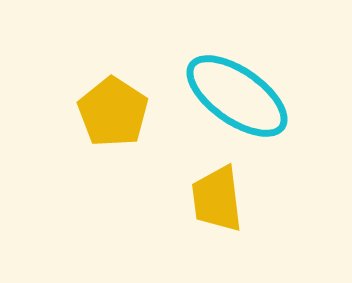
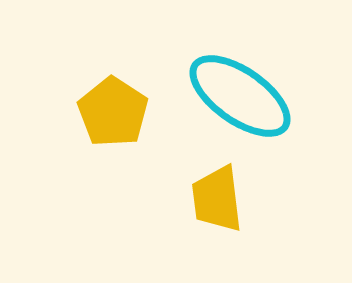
cyan ellipse: moved 3 px right
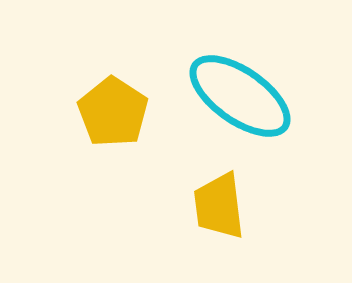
yellow trapezoid: moved 2 px right, 7 px down
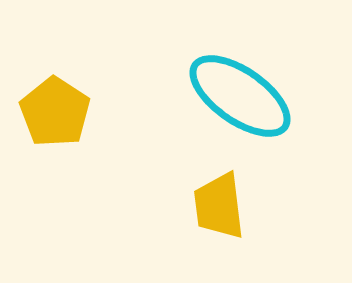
yellow pentagon: moved 58 px left
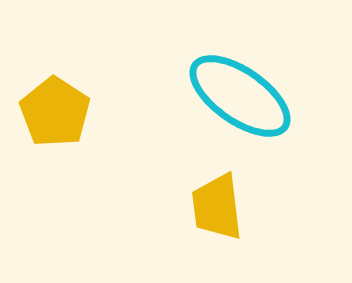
yellow trapezoid: moved 2 px left, 1 px down
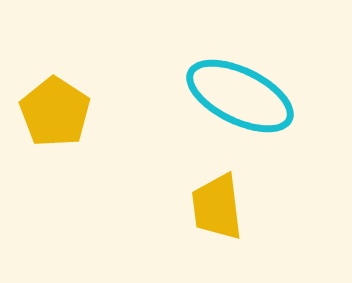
cyan ellipse: rotated 9 degrees counterclockwise
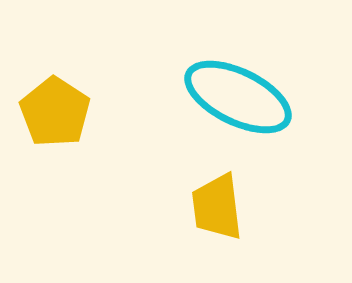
cyan ellipse: moved 2 px left, 1 px down
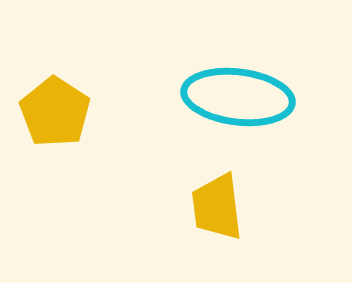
cyan ellipse: rotated 19 degrees counterclockwise
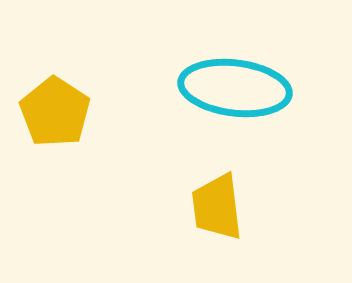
cyan ellipse: moved 3 px left, 9 px up
